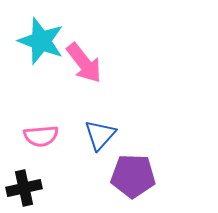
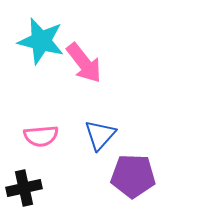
cyan star: rotated 6 degrees counterclockwise
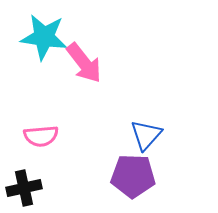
cyan star: moved 3 px right, 4 px up; rotated 6 degrees counterclockwise
blue triangle: moved 46 px right
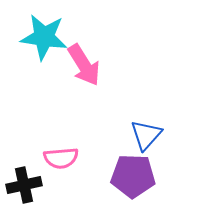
pink arrow: moved 2 px down; rotated 6 degrees clockwise
pink semicircle: moved 20 px right, 22 px down
black cross: moved 3 px up
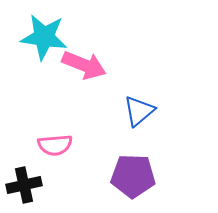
pink arrow: rotated 36 degrees counterclockwise
blue triangle: moved 7 px left, 24 px up; rotated 8 degrees clockwise
pink semicircle: moved 6 px left, 13 px up
